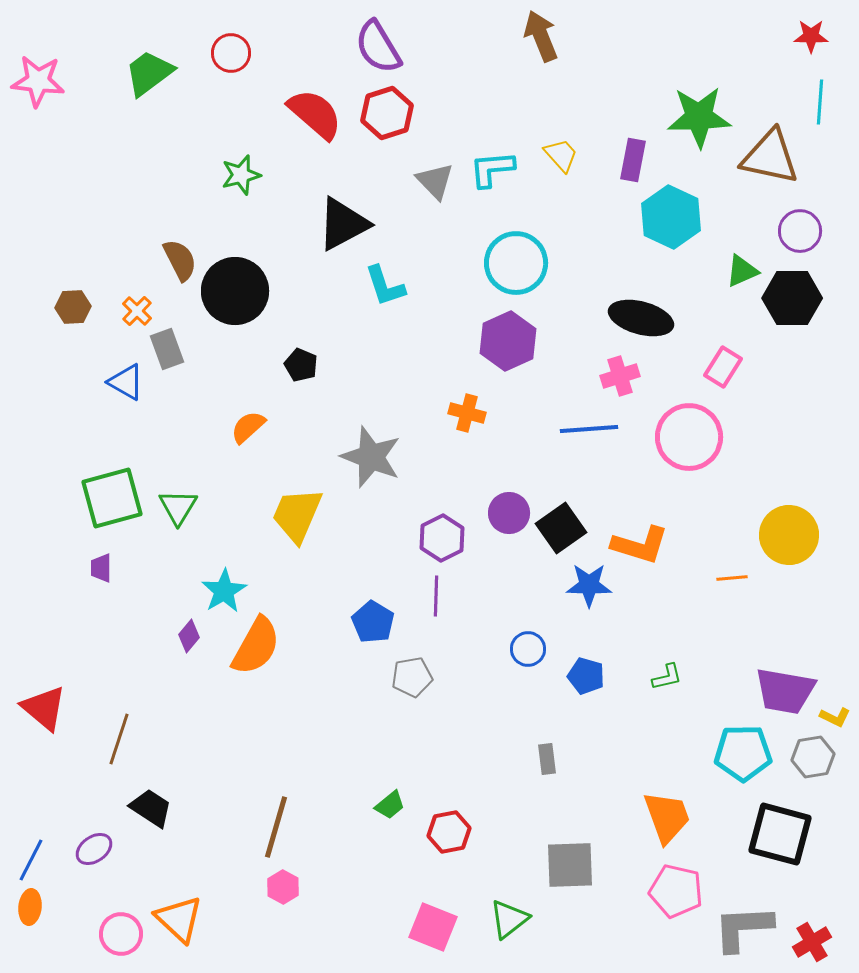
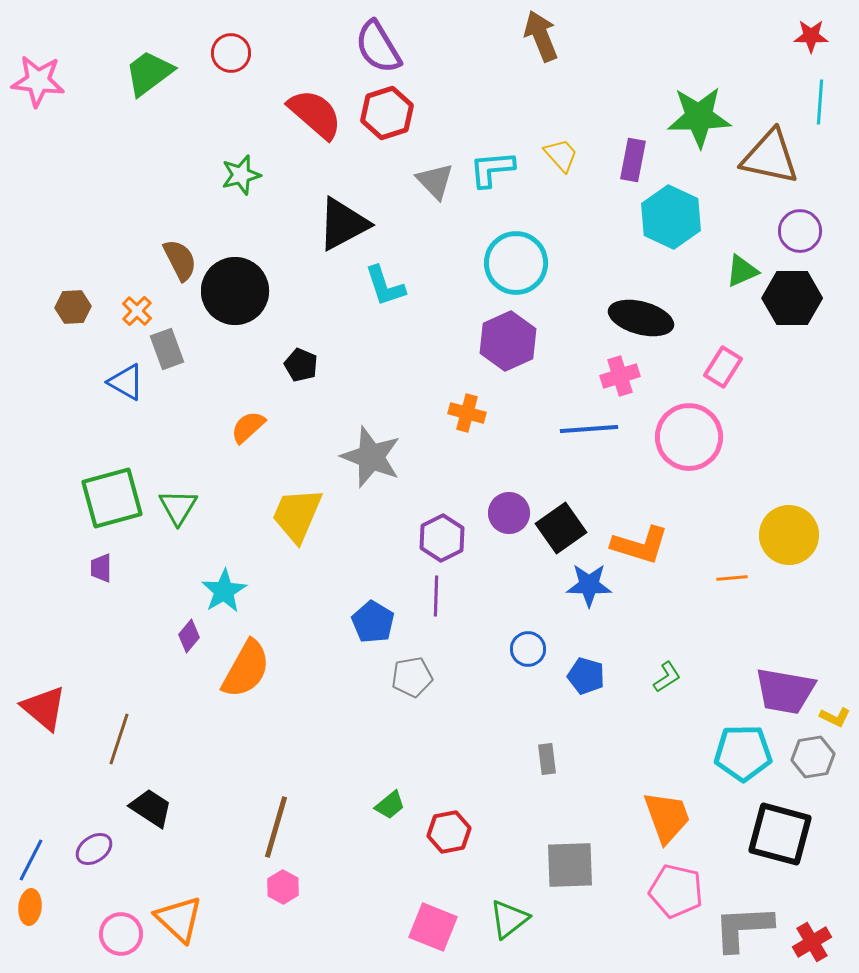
orange semicircle at (256, 646): moved 10 px left, 23 px down
green L-shape at (667, 677): rotated 20 degrees counterclockwise
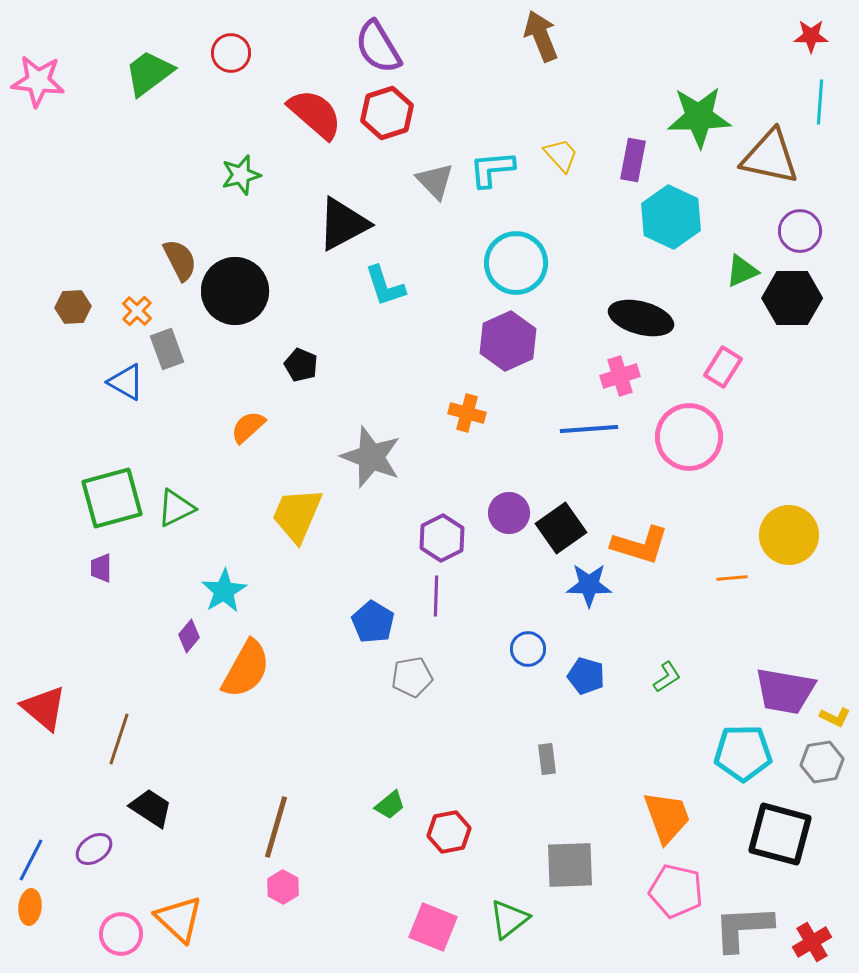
green triangle at (178, 507): moved 2 px left, 1 px down; rotated 33 degrees clockwise
gray hexagon at (813, 757): moved 9 px right, 5 px down
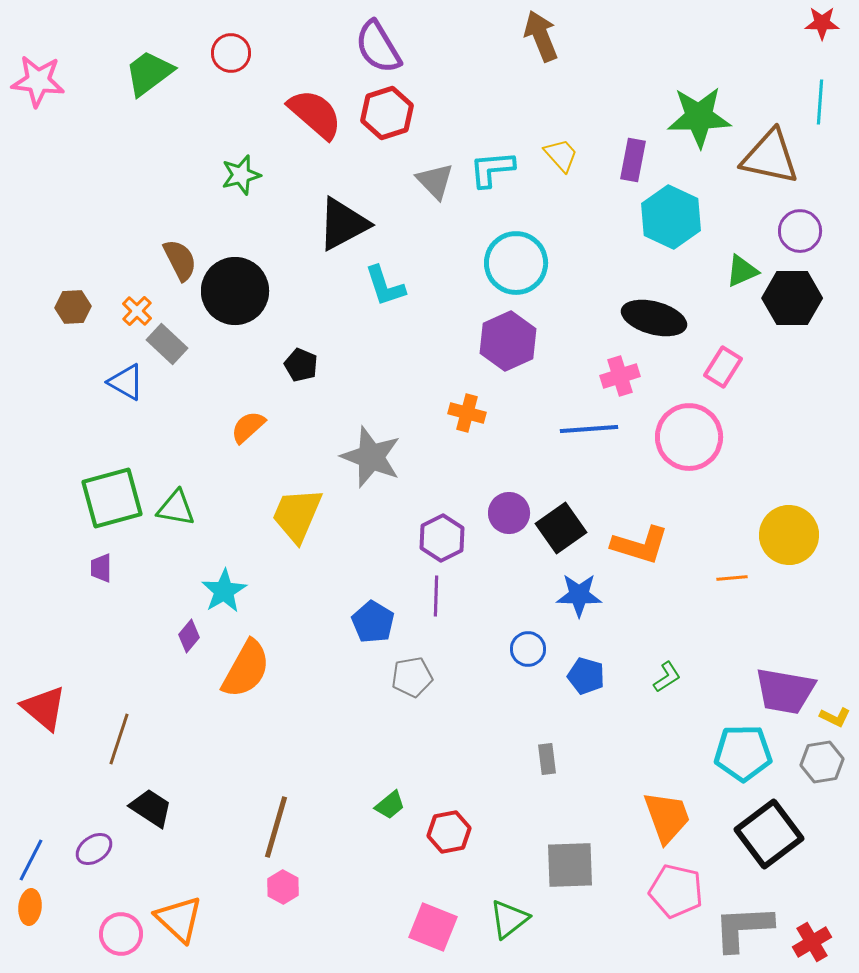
red star at (811, 36): moved 11 px right, 13 px up
black ellipse at (641, 318): moved 13 px right
gray rectangle at (167, 349): moved 5 px up; rotated 27 degrees counterclockwise
green triangle at (176, 508): rotated 36 degrees clockwise
blue star at (589, 585): moved 10 px left, 10 px down
black square at (780, 834): moved 11 px left; rotated 38 degrees clockwise
